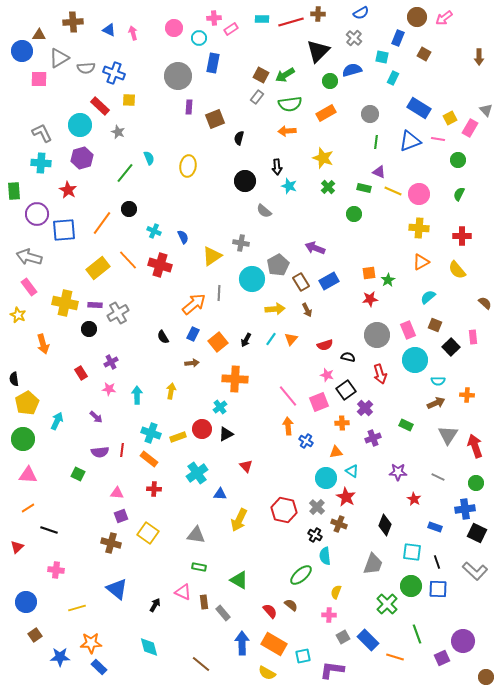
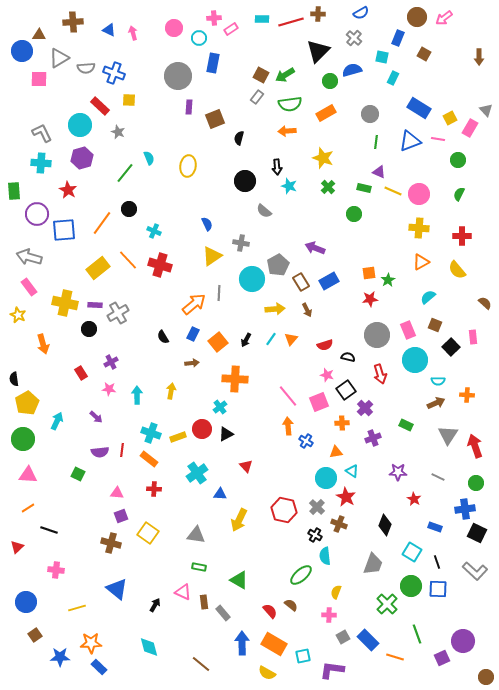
blue semicircle at (183, 237): moved 24 px right, 13 px up
cyan square at (412, 552): rotated 24 degrees clockwise
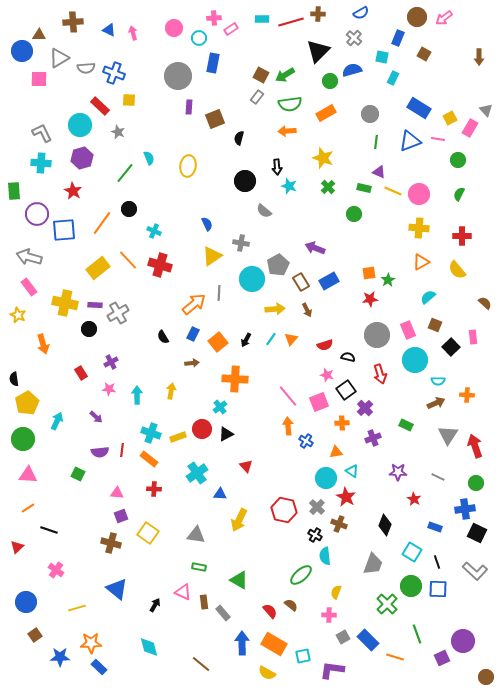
red star at (68, 190): moved 5 px right, 1 px down
pink cross at (56, 570): rotated 28 degrees clockwise
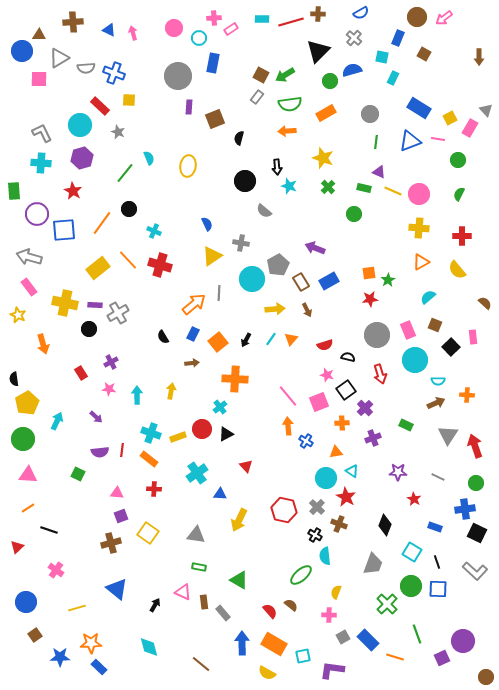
brown cross at (111, 543): rotated 30 degrees counterclockwise
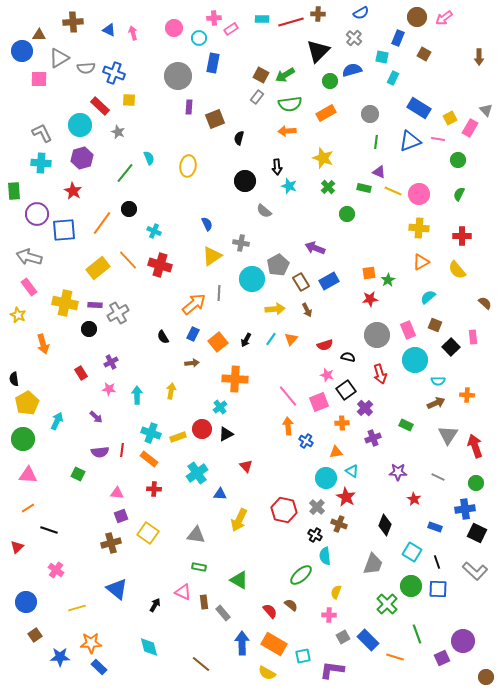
green circle at (354, 214): moved 7 px left
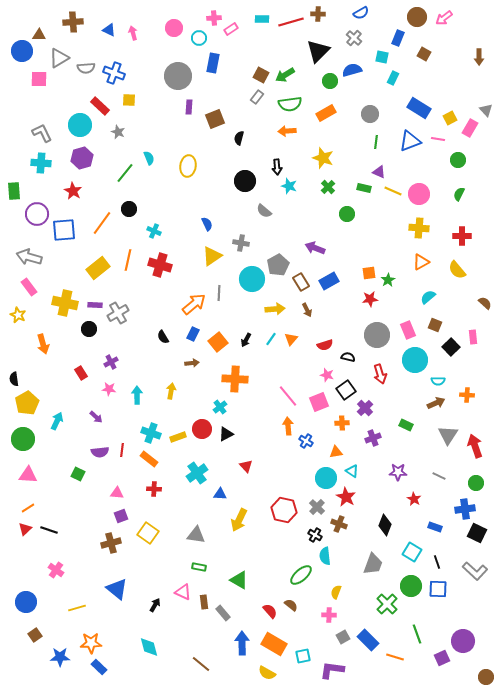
orange line at (128, 260): rotated 55 degrees clockwise
gray line at (438, 477): moved 1 px right, 1 px up
red triangle at (17, 547): moved 8 px right, 18 px up
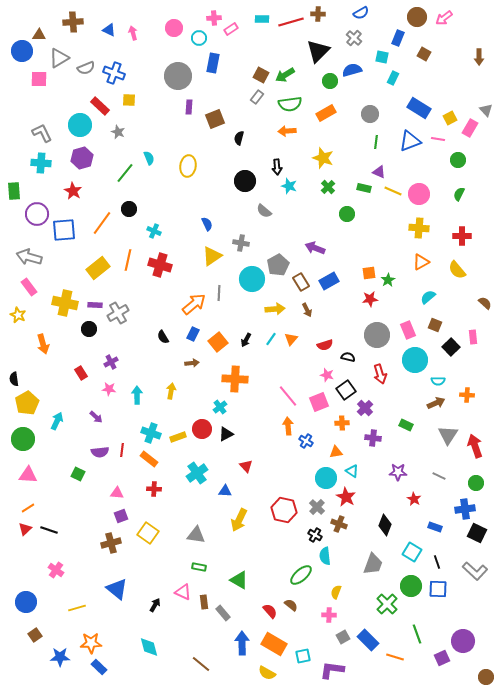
gray semicircle at (86, 68): rotated 18 degrees counterclockwise
purple cross at (373, 438): rotated 28 degrees clockwise
blue triangle at (220, 494): moved 5 px right, 3 px up
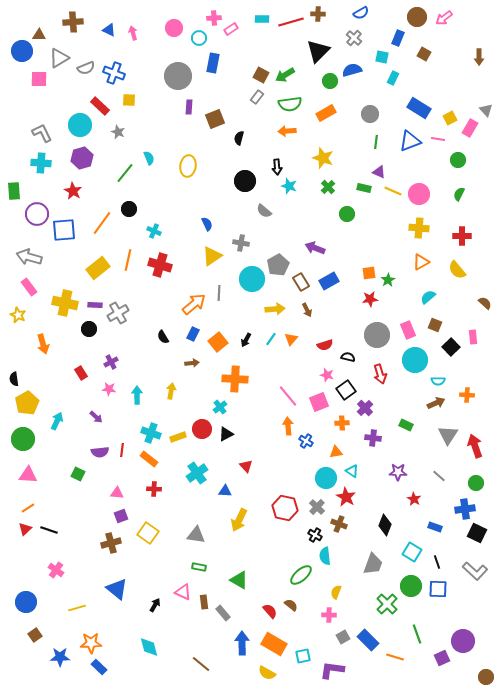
gray line at (439, 476): rotated 16 degrees clockwise
red hexagon at (284, 510): moved 1 px right, 2 px up
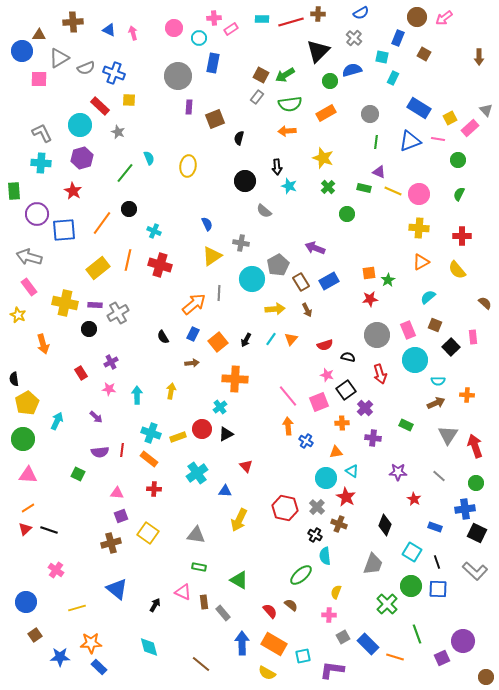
pink rectangle at (470, 128): rotated 18 degrees clockwise
blue rectangle at (368, 640): moved 4 px down
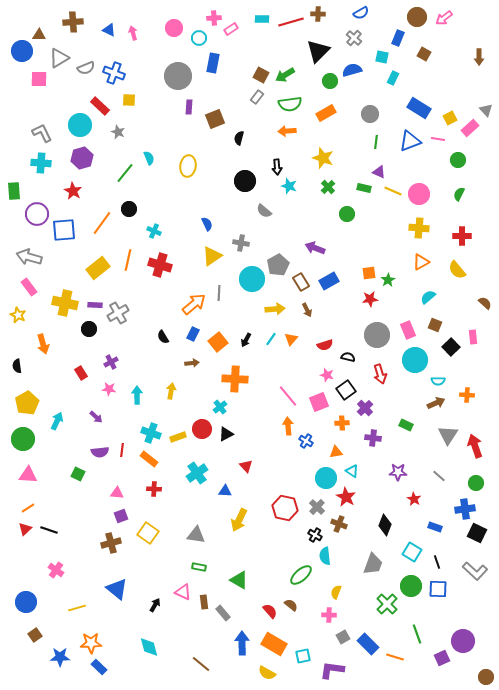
black semicircle at (14, 379): moved 3 px right, 13 px up
